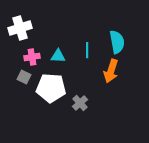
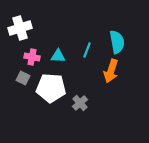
cyan line: rotated 21 degrees clockwise
pink cross: rotated 21 degrees clockwise
gray square: moved 1 px left, 1 px down
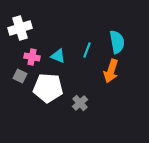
cyan triangle: rotated 21 degrees clockwise
gray square: moved 3 px left, 2 px up
white pentagon: moved 3 px left
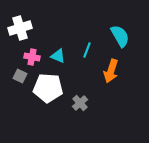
cyan semicircle: moved 3 px right, 6 px up; rotated 20 degrees counterclockwise
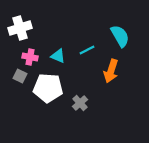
cyan line: rotated 42 degrees clockwise
pink cross: moved 2 px left
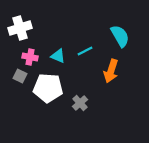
cyan line: moved 2 px left, 1 px down
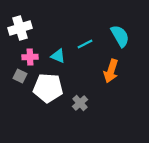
cyan line: moved 7 px up
pink cross: rotated 14 degrees counterclockwise
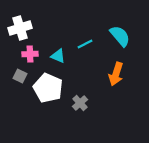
cyan semicircle: rotated 10 degrees counterclockwise
pink cross: moved 3 px up
orange arrow: moved 5 px right, 3 px down
white pentagon: rotated 20 degrees clockwise
